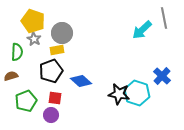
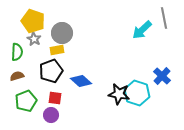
brown semicircle: moved 6 px right
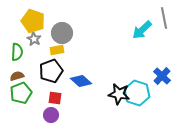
green pentagon: moved 5 px left, 8 px up
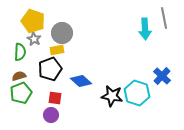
cyan arrow: moved 3 px right, 1 px up; rotated 50 degrees counterclockwise
green semicircle: moved 3 px right
black pentagon: moved 1 px left, 2 px up
brown semicircle: moved 2 px right
black star: moved 7 px left, 2 px down
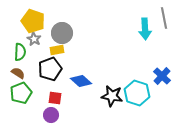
brown semicircle: moved 1 px left, 3 px up; rotated 48 degrees clockwise
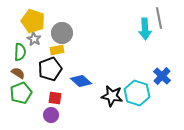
gray line: moved 5 px left
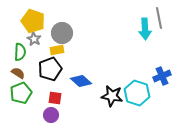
blue cross: rotated 24 degrees clockwise
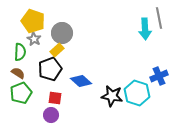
yellow rectangle: rotated 32 degrees counterclockwise
blue cross: moved 3 px left
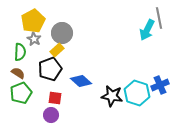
yellow pentagon: rotated 25 degrees clockwise
cyan arrow: moved 2 px right, 1 px down; rotated 30 degrees clockwise
blue cross: moved 1 px right, 9 px down
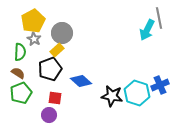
purple circle: moved 2 px left
